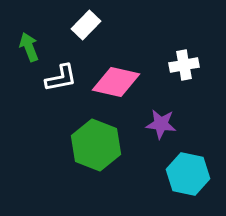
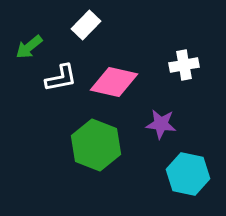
green arrow: rotated 108 degrees counterclockwise
pink diamond: moved 2 px left
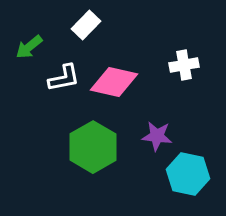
white L-shape: moved 3 px right
purple star: moved 4 px left, 12 px down
green hexagon: moved 3 px left, 2 px down; rotated 9 degrees clockwise
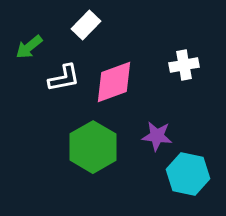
pink diamond: rotated 33 degrees counterclockwise
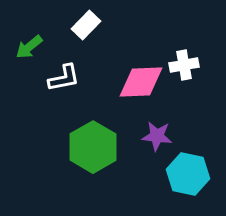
pink diamond: moved 27 px right; rotated 18 degrees clockwise
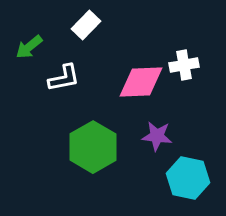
cyan hexagon: moved 4 px down
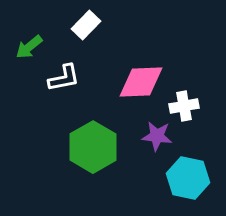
white cross: moved 41 px down
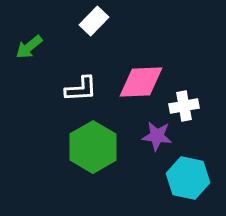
white rectangle: moved 8 px right, 4 px up
white L-shape: moved 17 px right, 11 px down; rotated 8 degrees clockwise
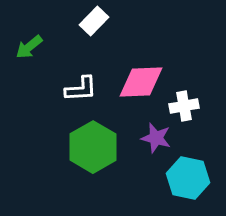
purple star: moved 1 px left, 2 px down; rotated 8 degrees clockwise
